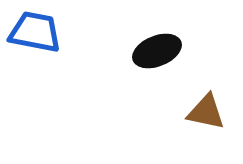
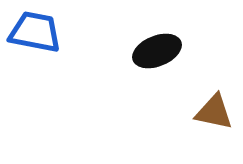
brown triangle: moved 8 px right
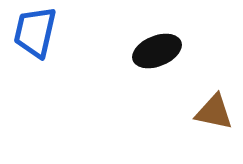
blue trapezoid: rotated 88 degrees counterclockwise
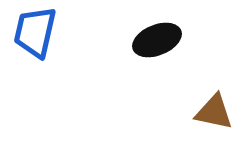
black ellipse: moved 11 px up
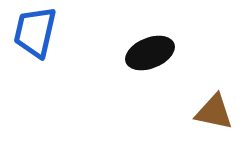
black ellipse: moved 7 px left, 13 px down
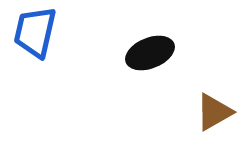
brown triangle: rotated 42 degrees counterclockwise
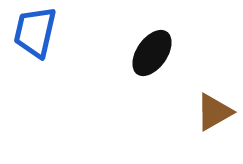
black ellipse: moved 2 px right; rotated 33 degrees counterclockwise
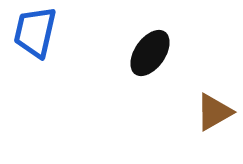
black ellipse: moved 2 px left
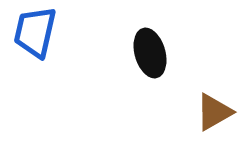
black ellipse: rotated 51 degrees counterclockwise
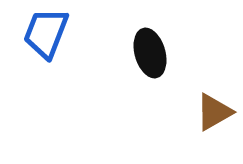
blue trapezoid: moved 11 px right, 1 px down; rotated 8 degrees clockwise
